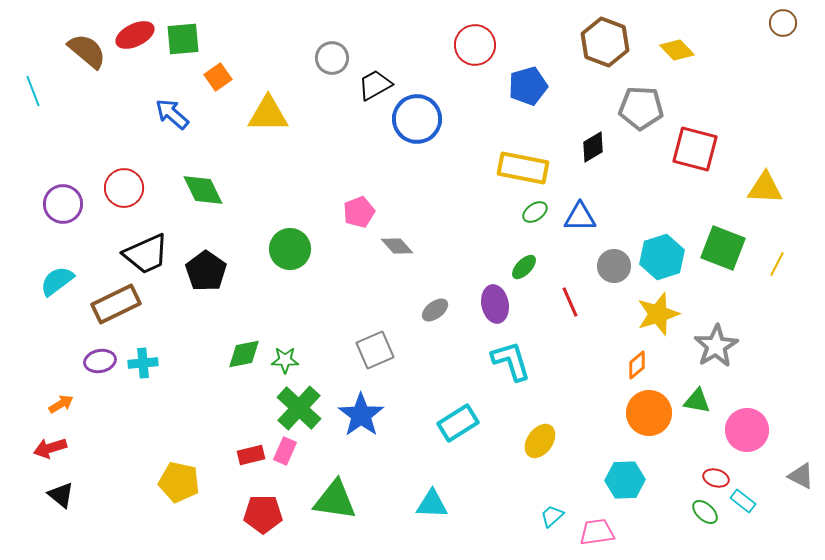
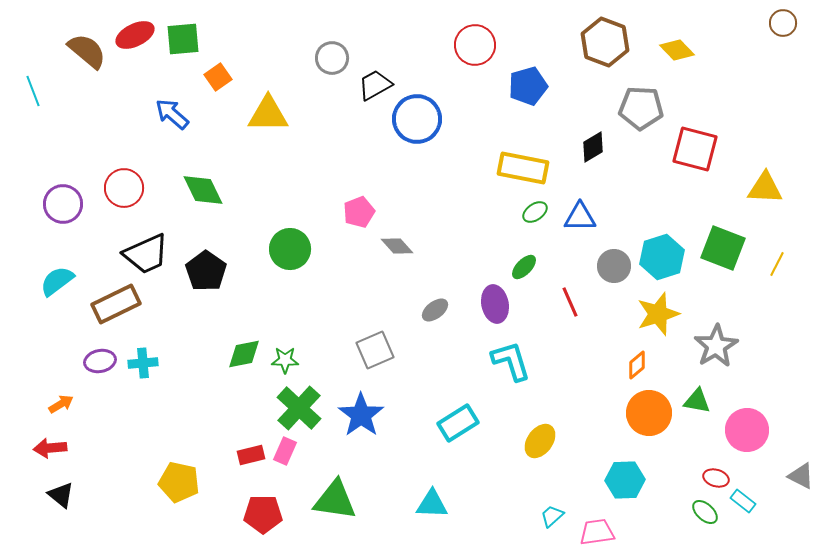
red arrow at (50, 448): rotated 12 degrees clockwise
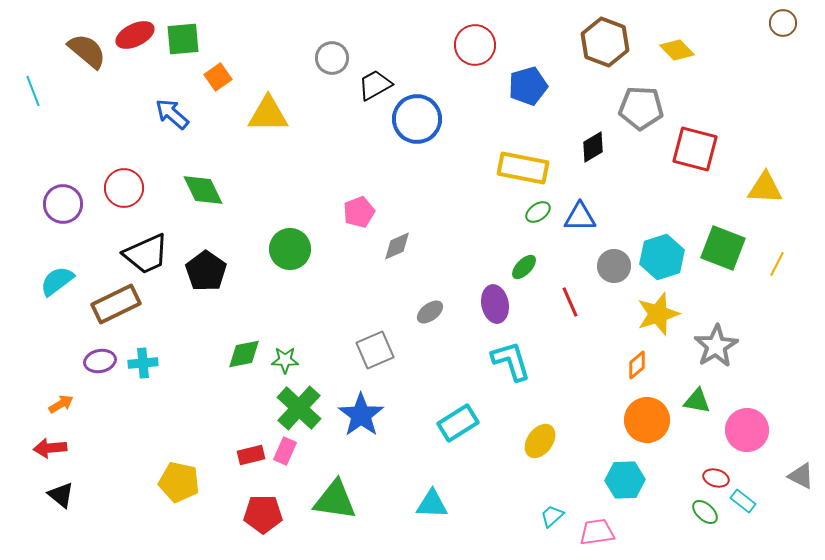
green ellipse at (535, 212): moved 3 px right
gray diamond at (397, 246): rotated 72 degrees counterclockwise
gray ellipse at (435, 310): moved 5 px left, 2 px down
orange circle at (649, 413): moved 2 px left, 7 px down
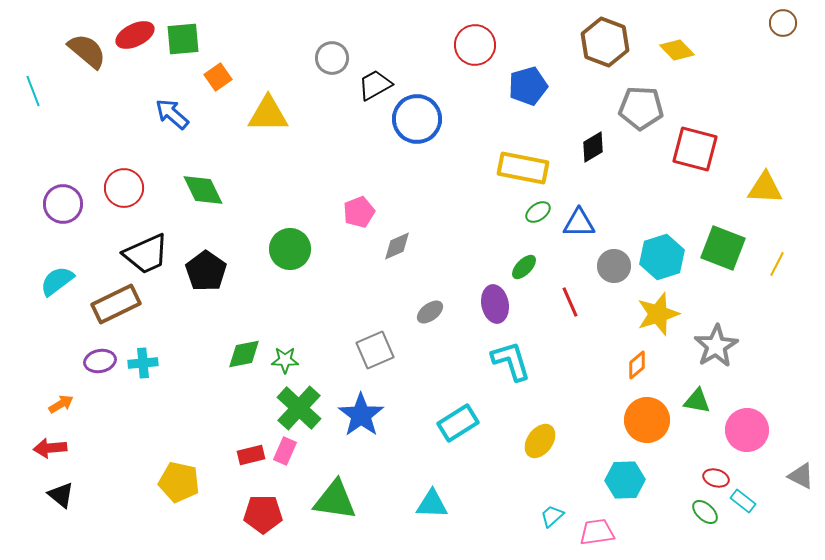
blue triangle at (580, 217): moved 1 px left, 6 px down
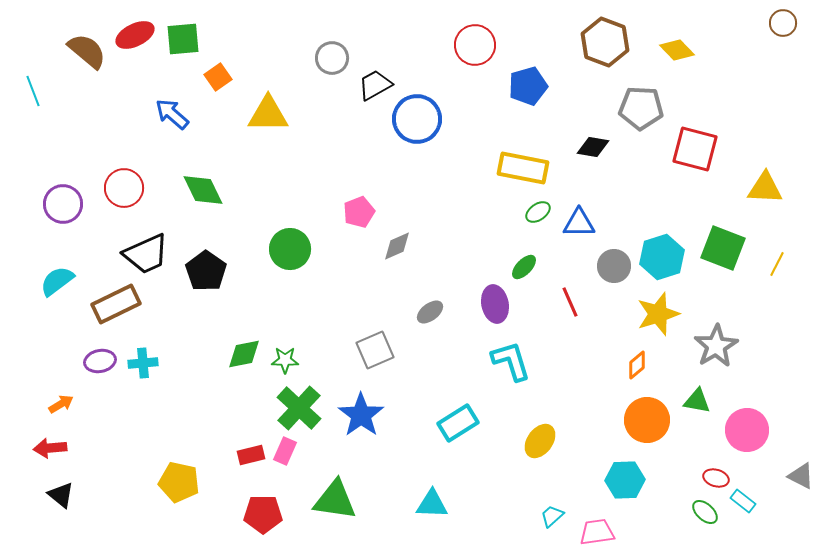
black diamond at (593, 147): rotated 40 degrees clockwise
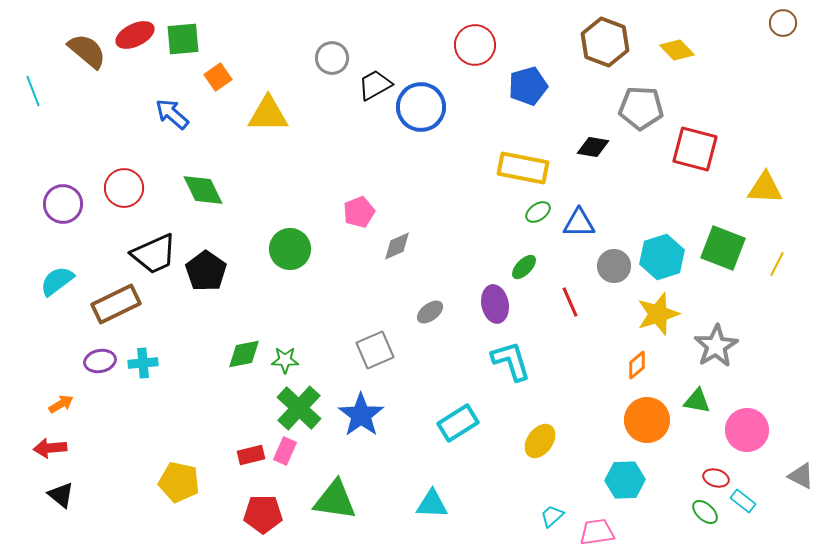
blue circle at (417, 119): moved 4 px right, 12 px up
black trapezoid at (146, 254): moved 8 px right
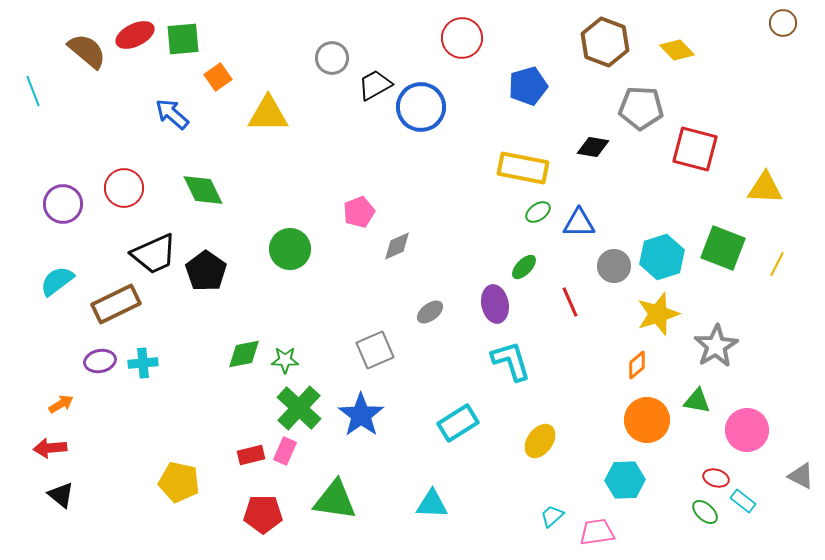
red circle at (475, 45): moved 13 px left, 7 px up
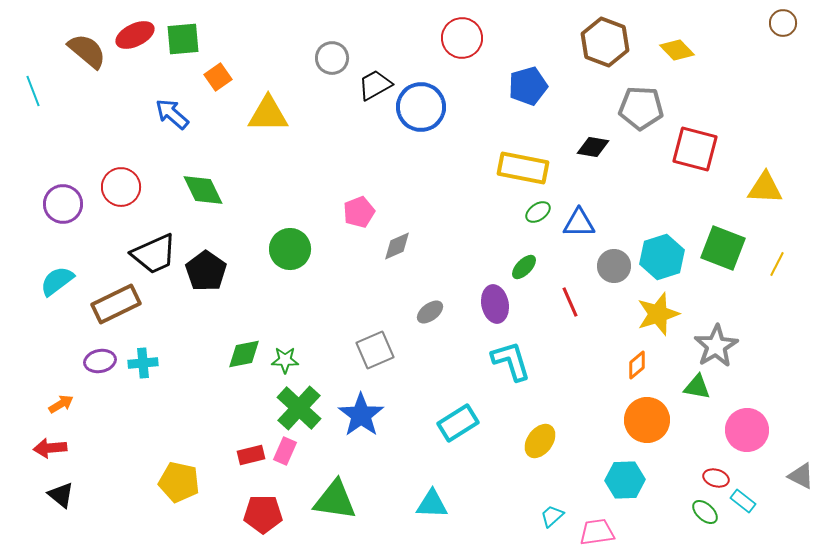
red circle at (124, 188): moved 3 px left, 1 px up
green triangle at (697, 401): moved 14 px up
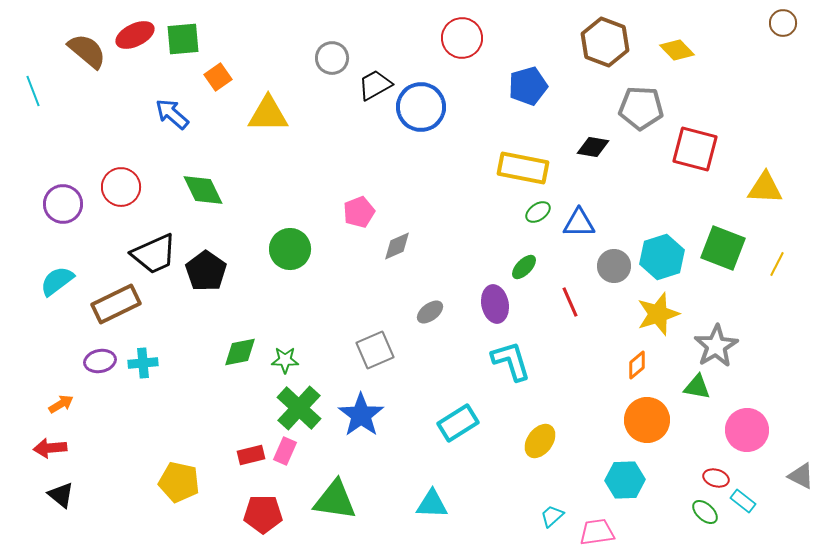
green diamond at (244, 354): moved 4 px left, 2 px up
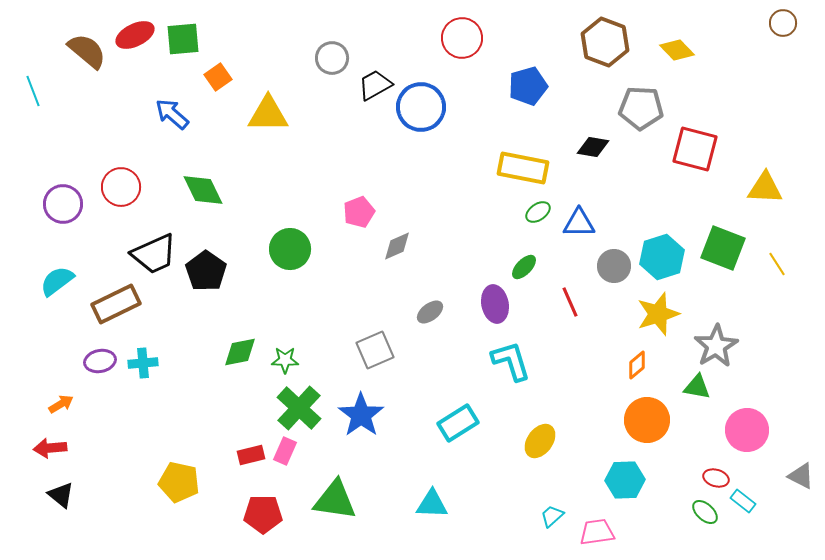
yellow line at (777, 264): rotated 60 degrees counterclockwise
